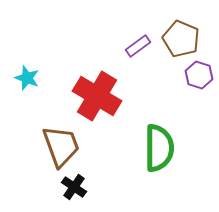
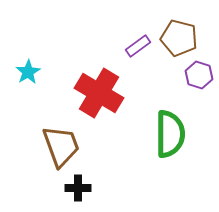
brown pentagon: moved 2 px left, 1 px up; rotated 9 degrees counterclockwise
cyan star: moved 1 px right, 6 px up; rotated 20 degrees clockwise
red cross: moved 2 px right, 3 px up
green semicircle: moved 11 px right, 14 px up
black cross: moved 4 px right, 1 px down; rotated 35 degrees counterclockwise
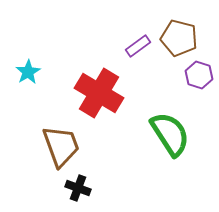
green semicircle: rotated 33 degrees counterclockwise
black cross: rotated 20 degrees clockwise
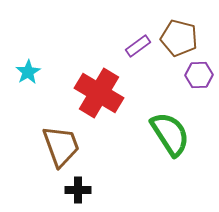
purple hexagon: rotated 20 degrees counterclockwise
black cross: moved 2 px down; rotated 20 degrees counterclockwise
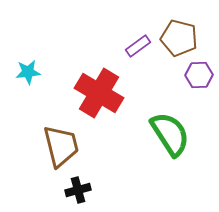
cyan star: rotated 25 degrees clockwise
brown trapezoid: rotated 6 degrees clockwise
black cross: rotated 15 degrees counterclockwise
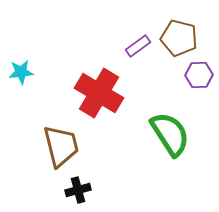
cyan star: moved 7 px left
